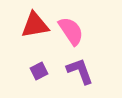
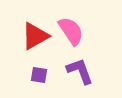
red triangle: moved 11 px down; rotated 20 degrees counterclockwise
purple square: moved 4 px down; rotated 36 degrees clockwise
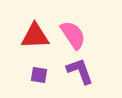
pink semicircle: moved 2 px right, 4 px down
red triangle: rotated 28 degrees clockwise
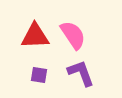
purple L-shape: moved 1 px right, 2 px down
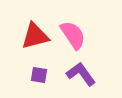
red triangle: rotated 12 degrees counterclockwise
purple L-shape: moved 1 px down; rotated 16 degrees counterclockwise
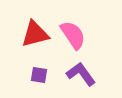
red triangle: moved 2 px up
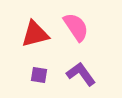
pink semicircle: moved 3 px right, 8 px up
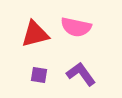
pink semicircle: rotated 136 degrees clockwise
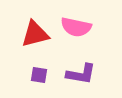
purple L-shape: rotated 136 degrees clockwise
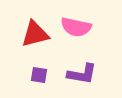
purple L-shape: moved 1 px right
